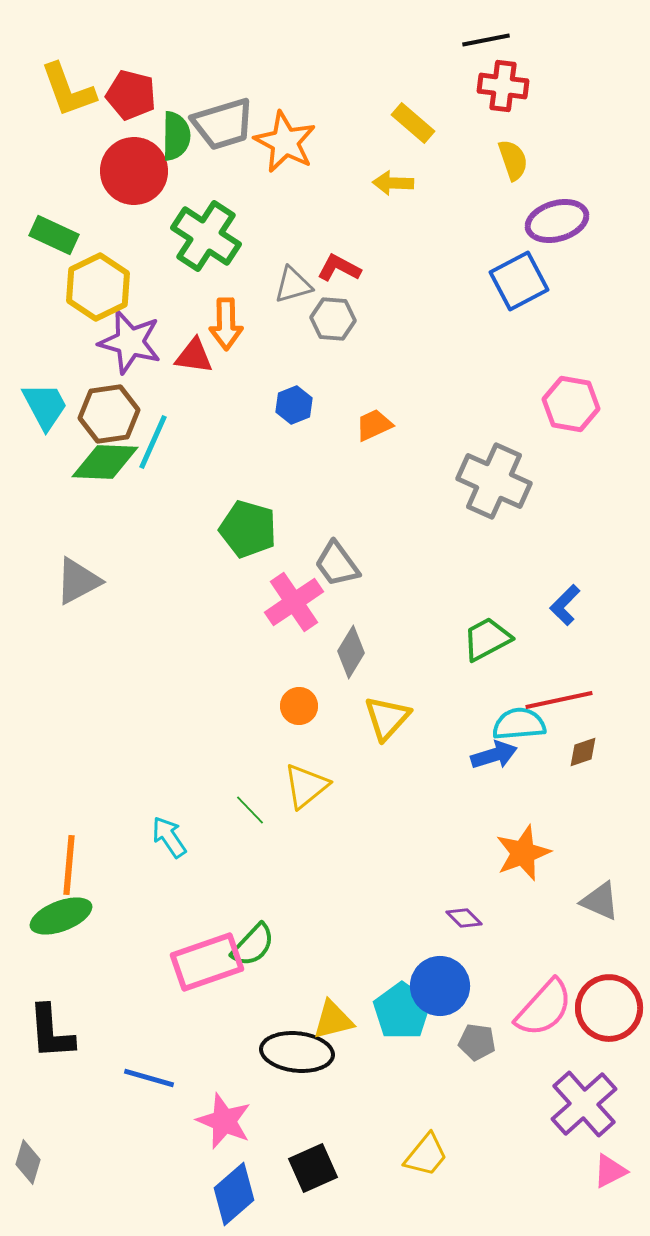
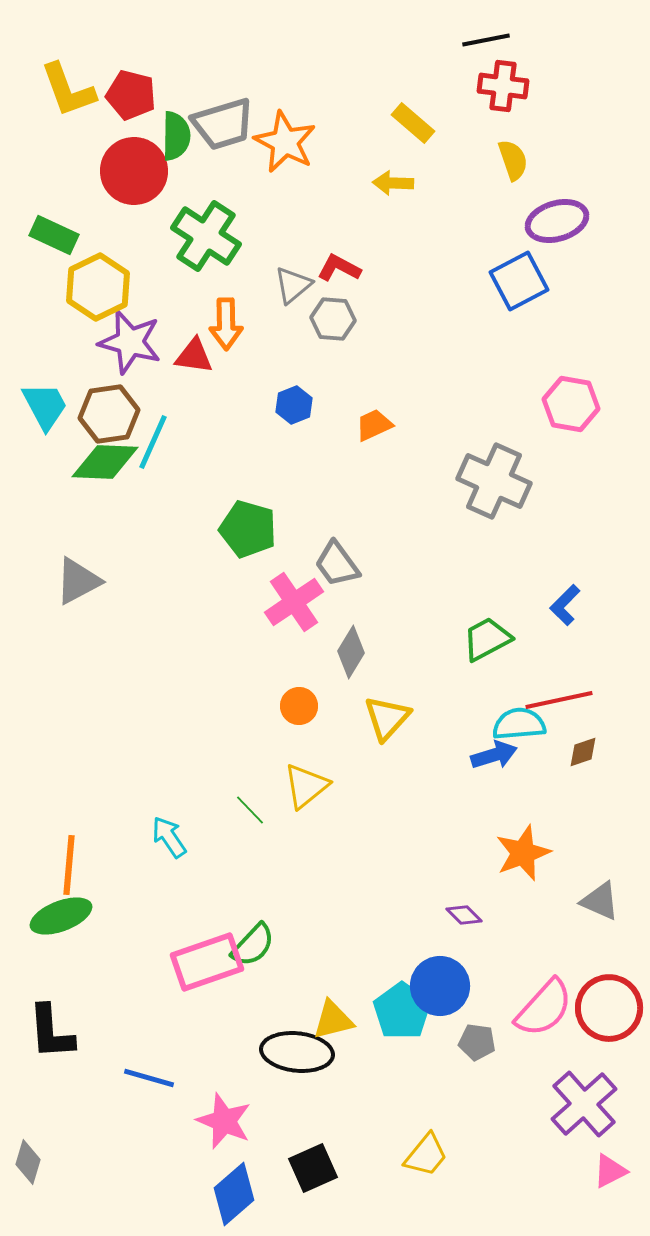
gray triangle at (293, 285): rotated 24 degrees counterclockwise
purple diamond at (464, 918): moved 3 px up
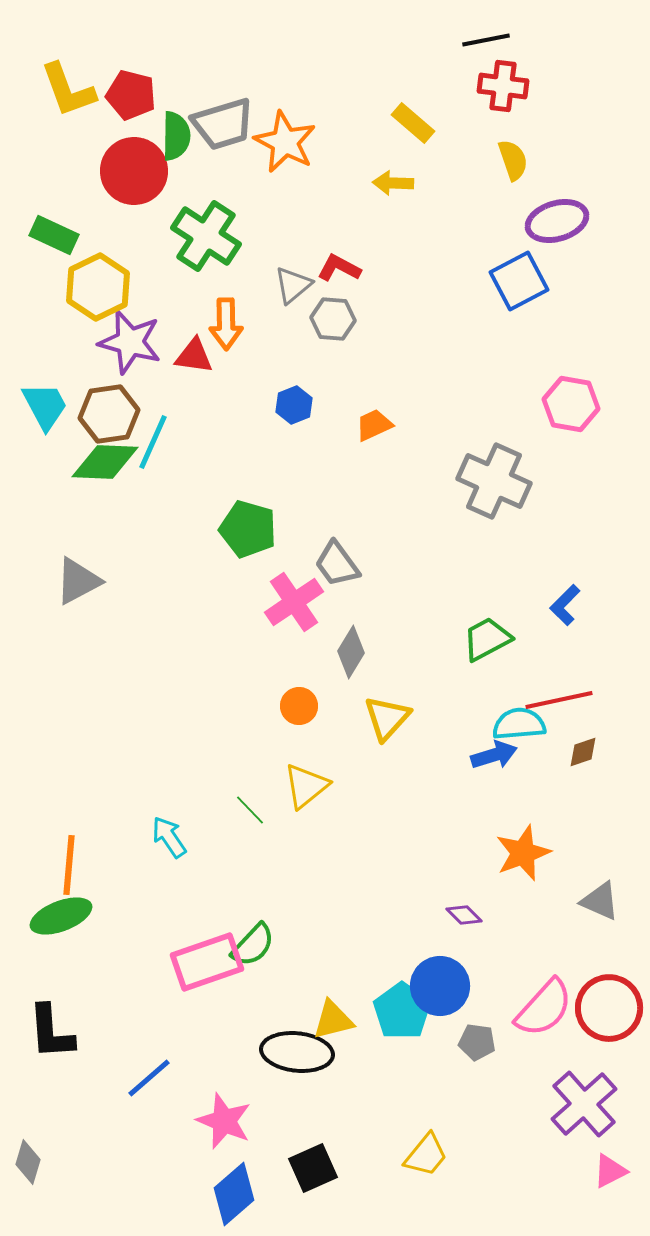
blue line at (149, 1078): rotated 57 degrees counterclockwise
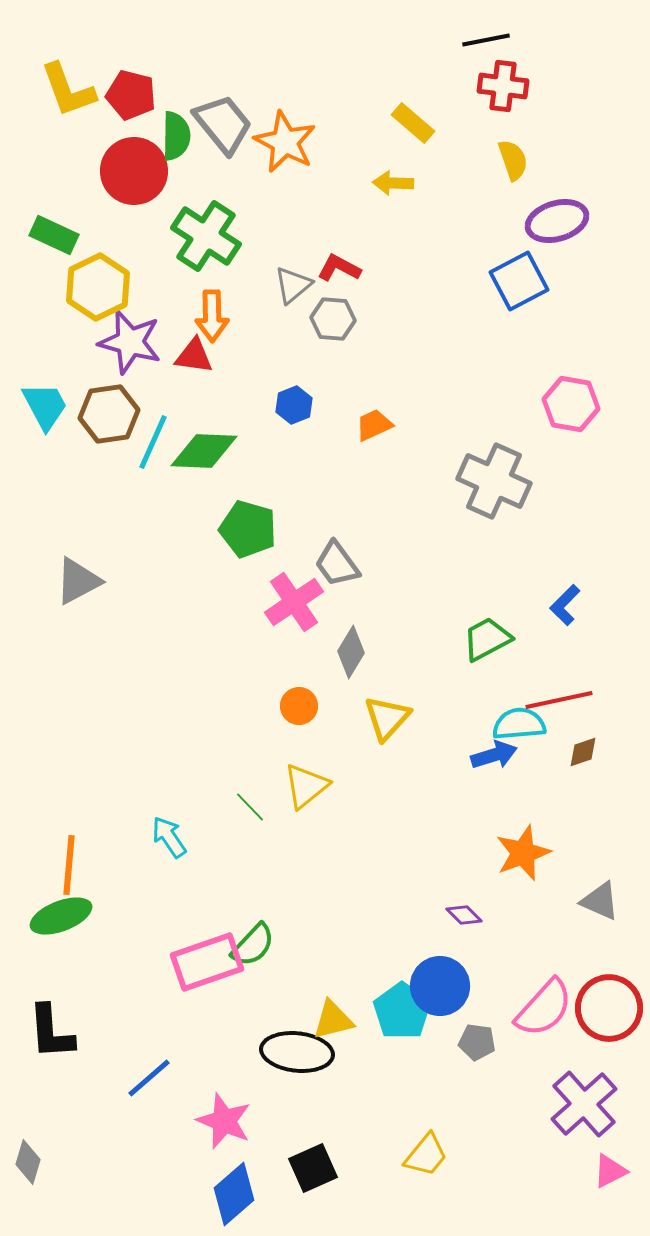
gray trapezoid at (223, 124): rotated 112 degrees counterclockwise
orange arrow at (226, 324): moved 14 px left, 8 px up
green diamond at (105, 462): moved 99 px right, 11 px up
green line at (250, 810): moved 3 px up
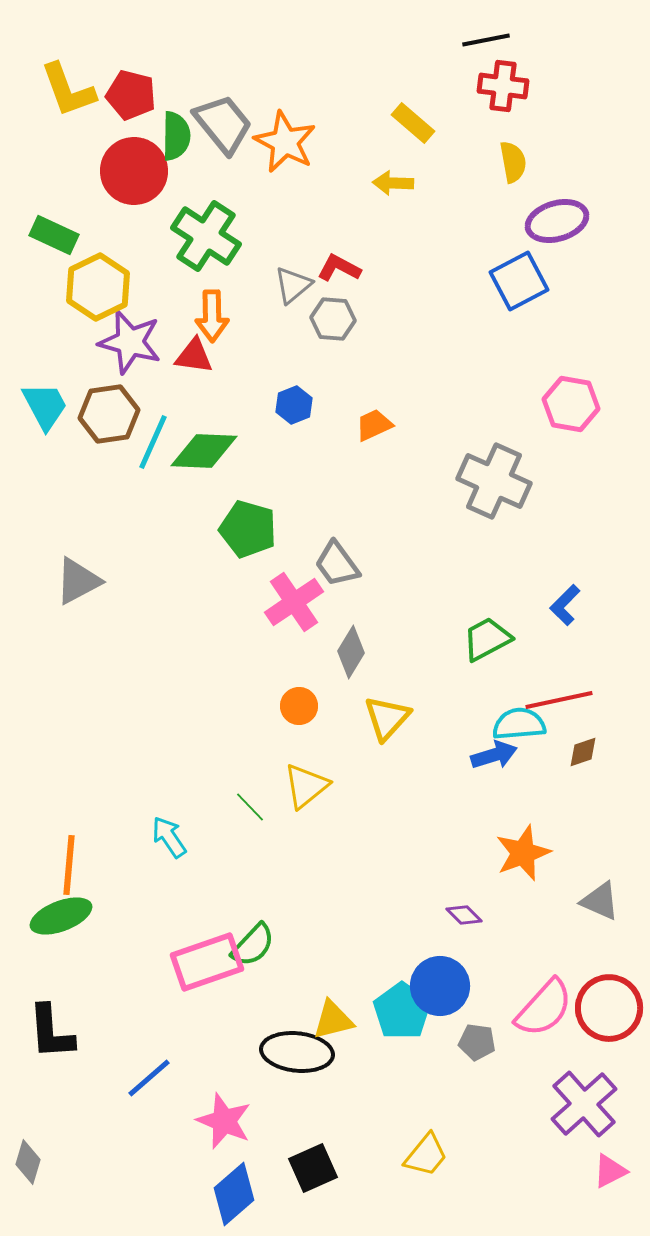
yellow semicircle at (513, 160): moved 2 px down; rotated 9 degrees clockwise
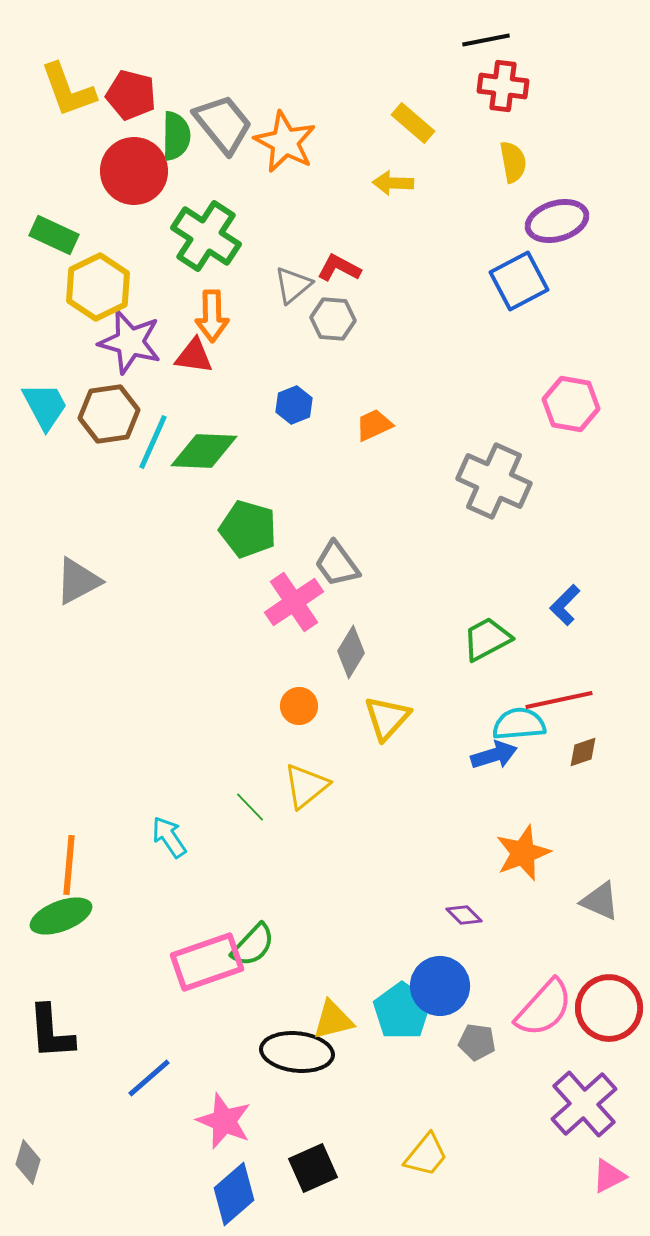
pink triangle at (610, 1171): moved 1 px left, 5 px down
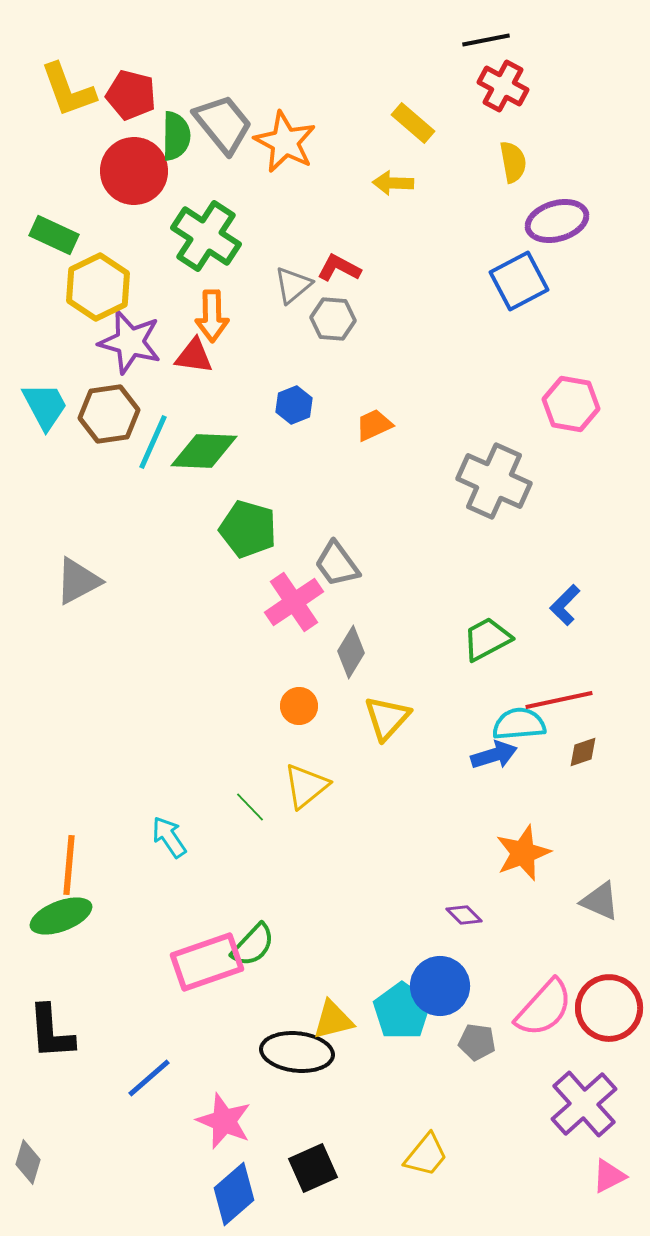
red cross at (503, 86): rotated 21 degrees clockwise
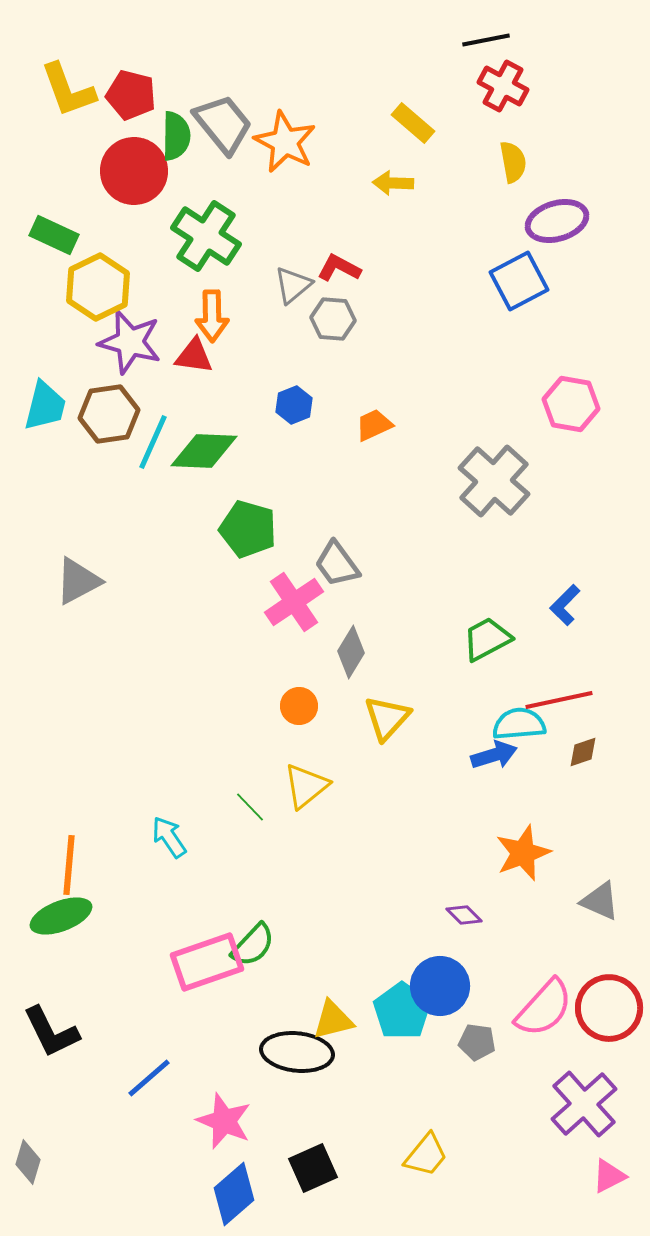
cyan trapezoid at (45, 406): rotated 42 degrees clockwise
gray cross at (494, 481): rotated 18 degrees clockwise
black L-shape at (51, 1032): rotated 22 degrees counterclockwise
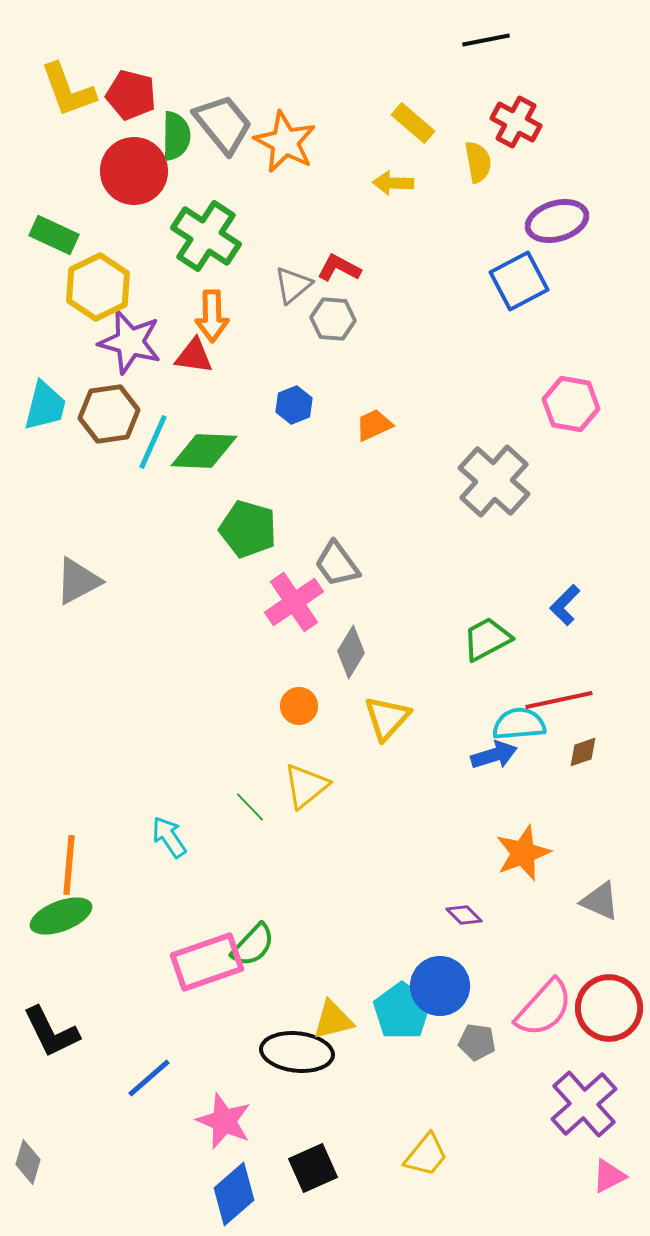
red cross at (503, 86): moved 13 px right, 36 px down
yellow semicircle at (513, 162): moved 35 px left
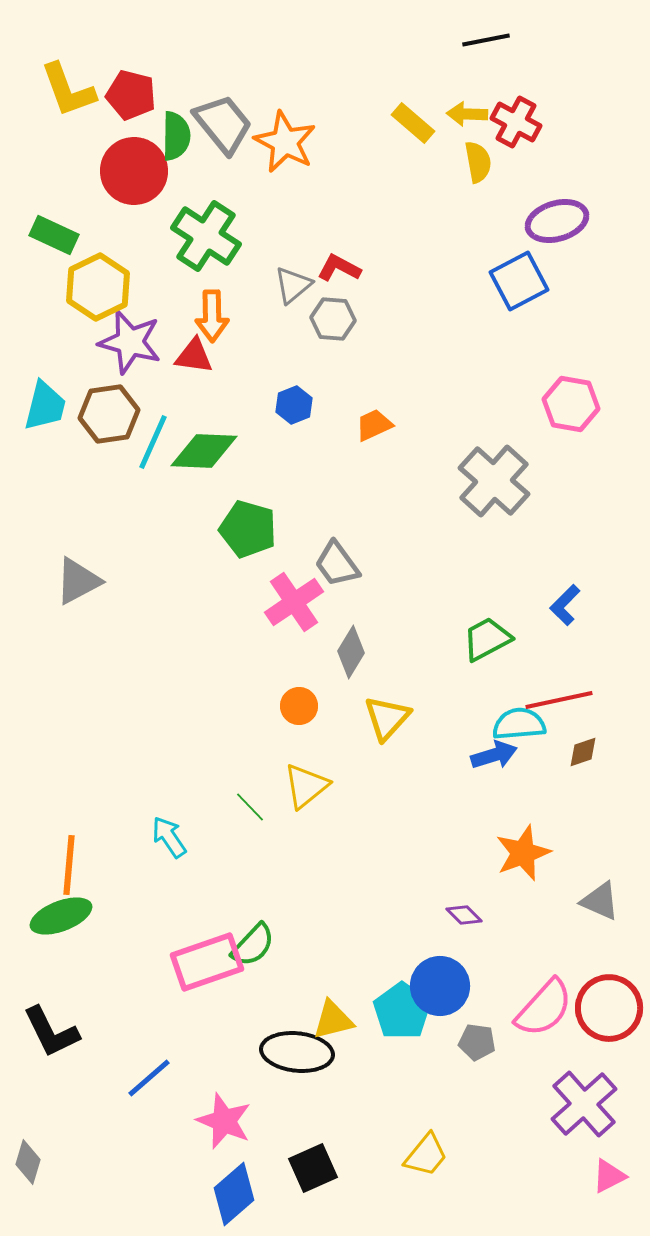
yellow arrow at (393, 183): moved 74 px right, 69 px up
